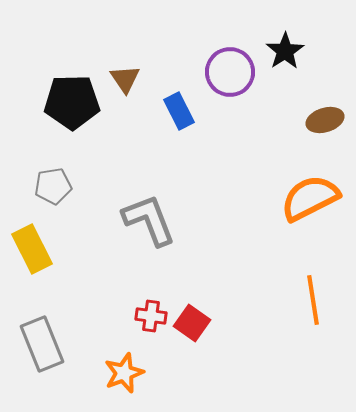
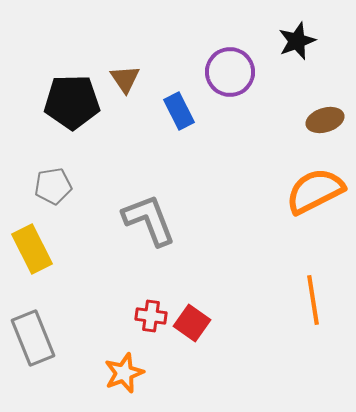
black star: moved 12 px right, 10 px up; rotated 12 degrees clockwise
orange semicircle: moved 5 px right, 7 px up
gray rectangle: moved 9 px left, 6 px up
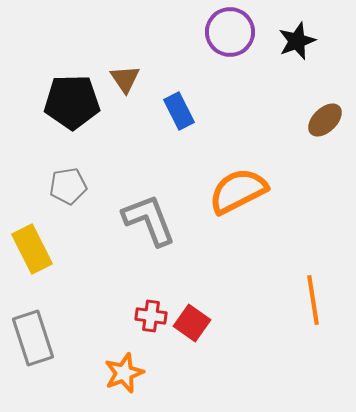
purple circle: moved 40 px up
brown ellipse: rotated 27 degrees counterclockwise
gray pentagon: moved 15 px right
orange semicircle: moved 77 px left
gray rectangle: rotated 4 degrees clockwise
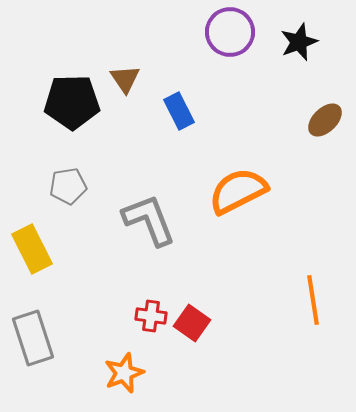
black star: moved 2 px right, 1 px down
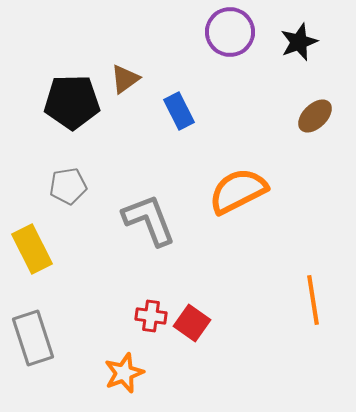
brown triangle: rotated 28 degrees clockwise
brown ellipse: moved 10 px left, 4 px up
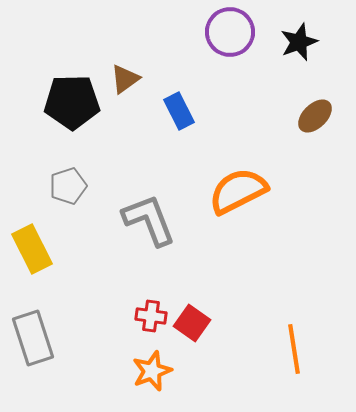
gray pentagon: rotated 9 degrees counterclockwise
orange line: moved 19 px left, 49 px down
orange star: moved 28 px right, 2 px up
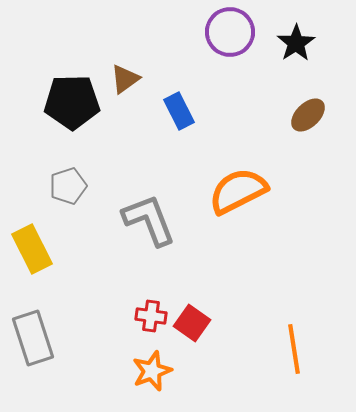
black star: moved 3 px left, 1 px down; rotated 12 degrees counterclockwise
brown ellipse: moved 7 px left, 1 px up
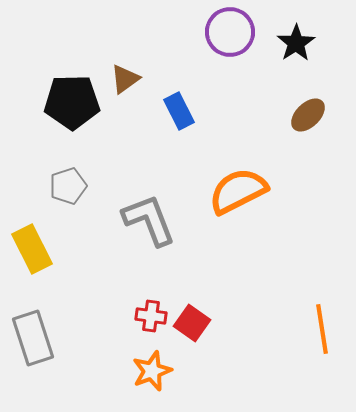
orange line: moved 28 px right, 20 px up
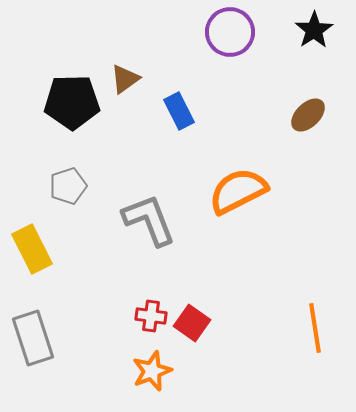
black star: moved 18 px right, 13 px up
orange line: moved 7 px left, 1 px up
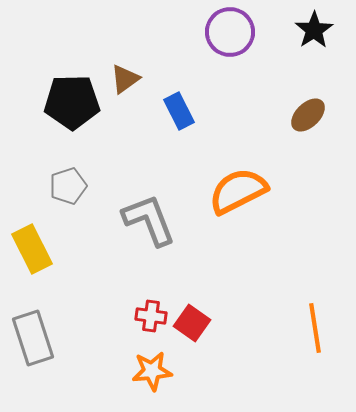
orange star: rotated 15 degrees clockwise
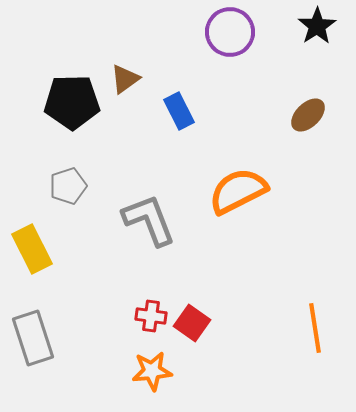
black star: moved 3 px right, 4 px up
